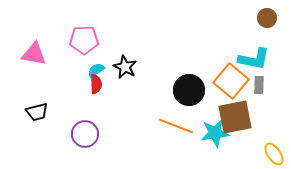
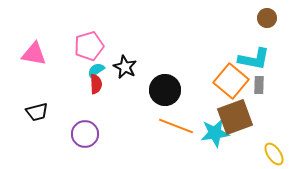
pink pentagon: moved 5 px right, 6 px down; rotated 16 degrees counterclockwise
black circle: moved 24 px left
brown square: rotated 9 degrees counterclockwise
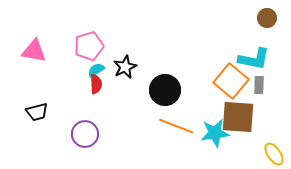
pink triangle: moved 3 px up
black star: rotated 20 degrees clockwise
brown square: moved 3 px right; rotated 24 degrees clockwise
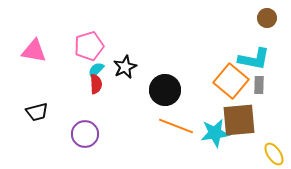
cyan semicircle: rotated 12 degrees counterclockwise
brown square: moved 1 px right, 3 px down; rotated 9 degrees counterclockwise
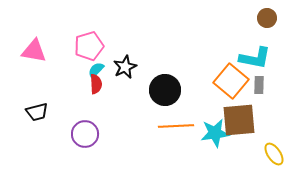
cyan L-shape: moved 1 px right, 1 px up
orange line: rotated 24 degrees counterclockwise
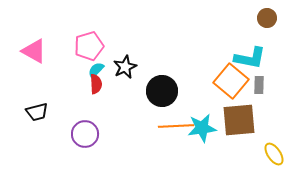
pink triangle: rotated 20 degrees clockwise
cyan L-shape: moved 5 px left
black circle: moved 3 px left, 1 px down
cyan star: moved 13 px left, 5 px up
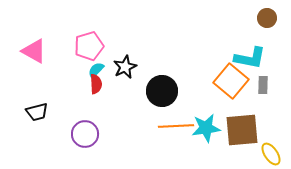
gray rectangle: moved 4 px right
brown square: moved 3 px right, 10 px down
cyan star: moved 4 px right
yellow ellipse: moved 3 px left
